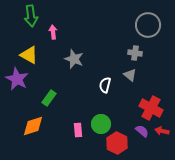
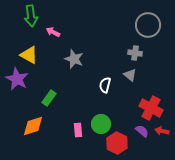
pink arrow: rotated 56 degrees counterclockwise
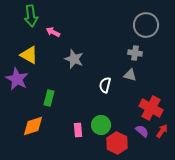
gray circle: moved 2 px left
gray triangle: rotated 24 degrees counterclockwise
green rectangle: rotated 21 degrees counterclockwise
green circle: moved 1 px down
red arrow: rotated 112 degrees clockwise
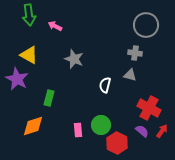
green arrow: moved 2 px left, 1 px up
pink arrow: moved 2 px right, 6 px up
red cross: moved 2 px left
